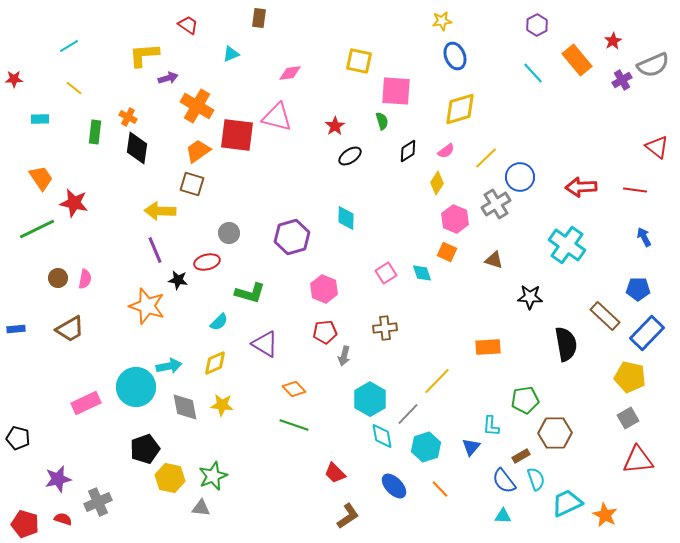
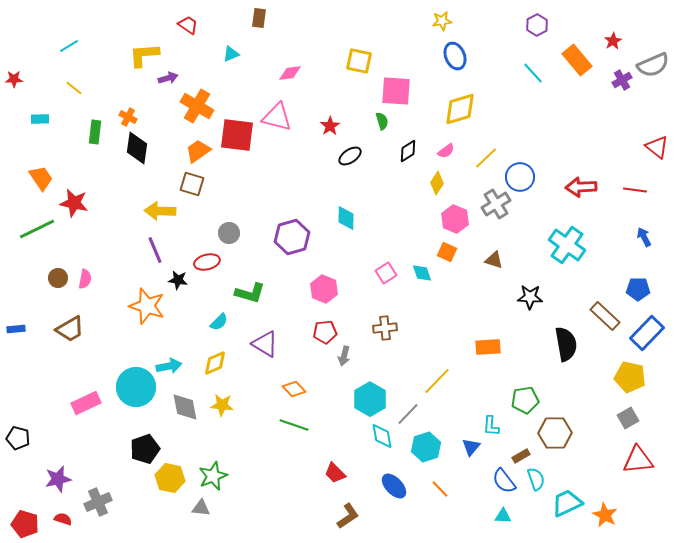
red star at (335, 126): moved 5 px left
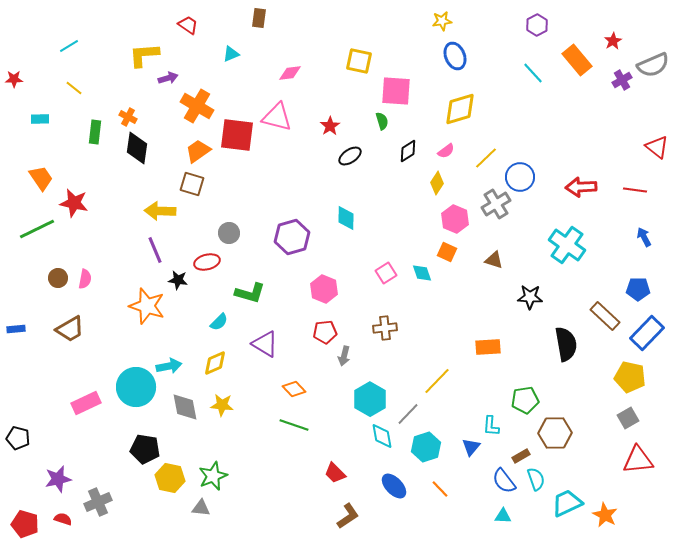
black pentagon at (145, 449): rotated 28 degrees clockwise
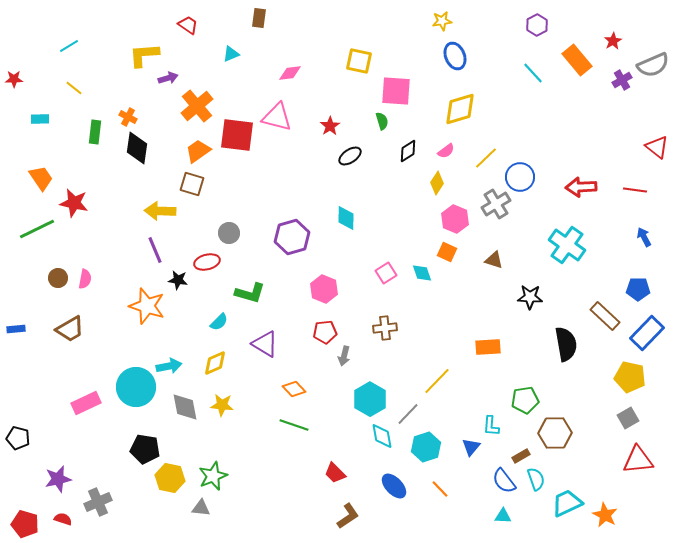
orange cross at (197, 106): rotated 20 degrees clockwise
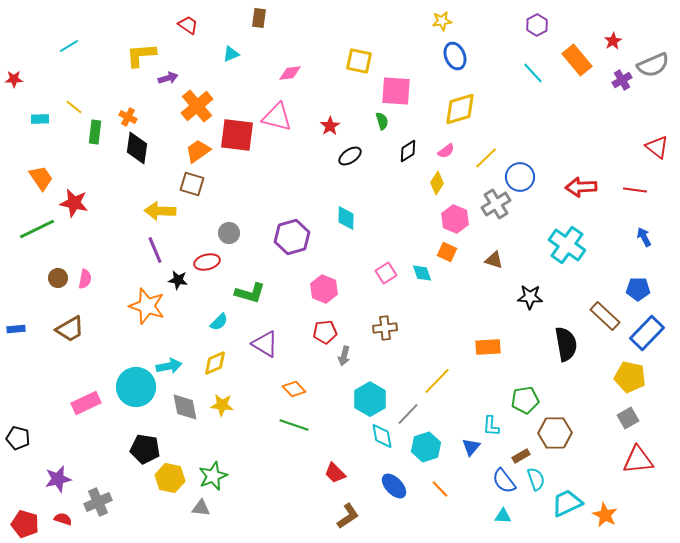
yellow L-shape at (144, 55): moved 3 px left
yellow line at (74, 88): moved 19 px down
